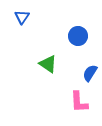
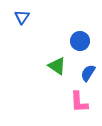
blue circle: moved 2 px right, 5 px down
green triangle: moved 9 px right, 2 px down
blue semicircle: moved 2 px left
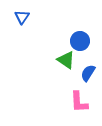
green triangle: moved 9 px right, 6 px up
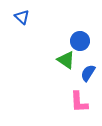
blue triangle: rotated 21 degrees counterclockwise
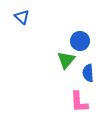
green triangle: rotated 36 degrees clockwise
blue semicircle: rotated 36 degrees counterclockwise
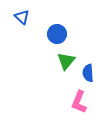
blue circle: moved 23 px left, 7 px up
green triangle: moved 1 px down
pink L-shape: rotated 25 degrees clockwise
